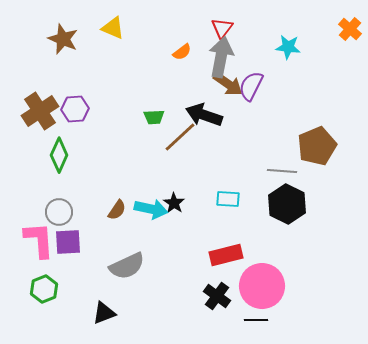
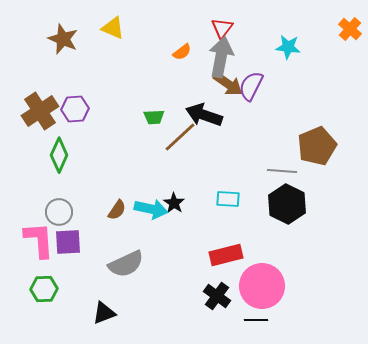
gray semicircle: moved 1 px left, 2 px up
green hexagon: rotated 20 degrees clockwise
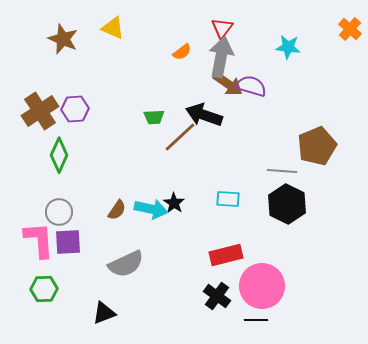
purple semicircle: rotated 80 degrees clockwise
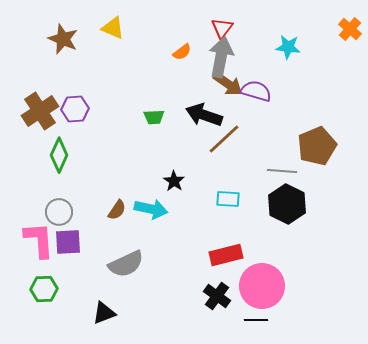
purple semicircle: moved 5 px right, 5 px down
brown line: moved 44 px right, 2 px down
black star: moved 22 px up
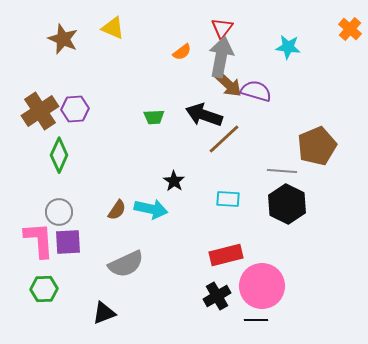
brown arrow: rotated 8 degrees clockwise
black cross: rotated 24 degrees clockwise
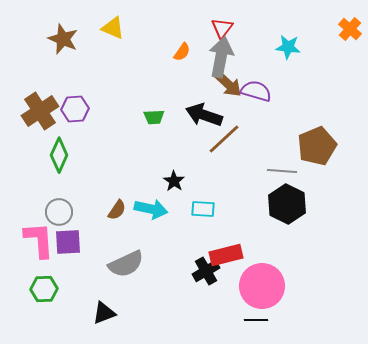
orange semicircle: rotated 18 degrees counterclockwise
cyan rectangle: moved 25 px left, 10 px down
black cross: moved 11 px left, 25 px up
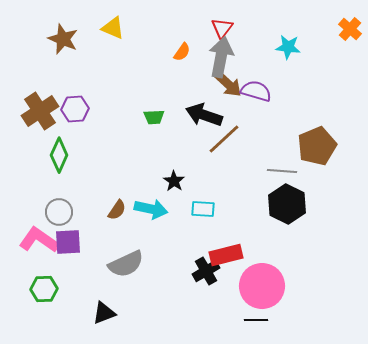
pink L-shape: rotated 51 degrees counterclockwise
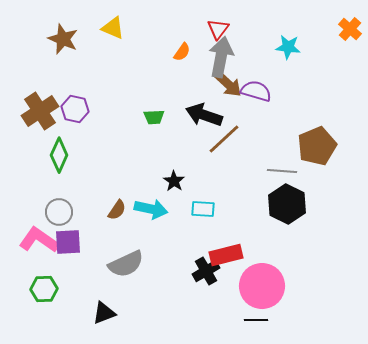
red triangle: moved 4 px left, 1 px down
purple hexagon: rotated 16 degrees clockwise
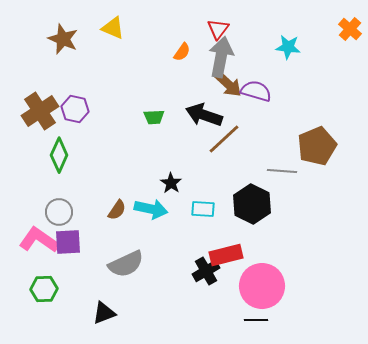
black star: moved 3 px left, 2 px down
black hexagon: moved 35 px left
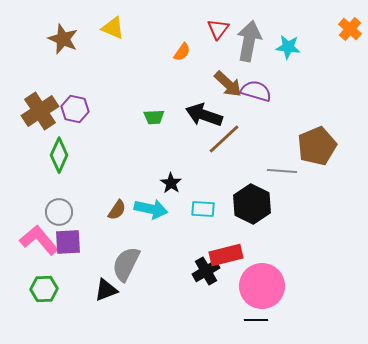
gray arrow: moved 28 px right, 16 px up
pink L-shape: rotated 15 degrees clockwise
gray semicircle: rotated 141 degrees clockwise
black triangle: moved 2 px right, 23 px up
